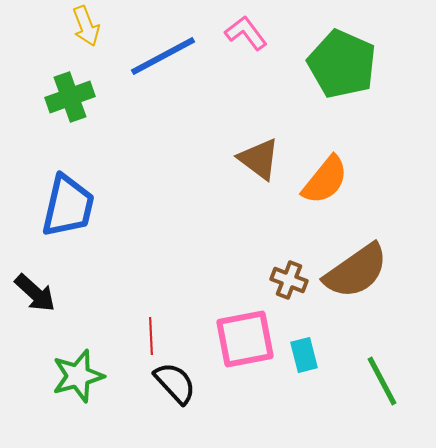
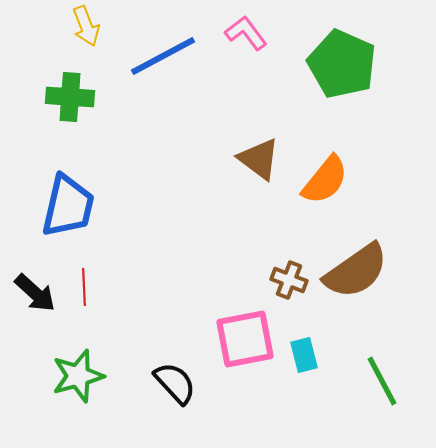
green cross: rotated 24 degrees clockwise
red line: moved 67 px left, 49 px up
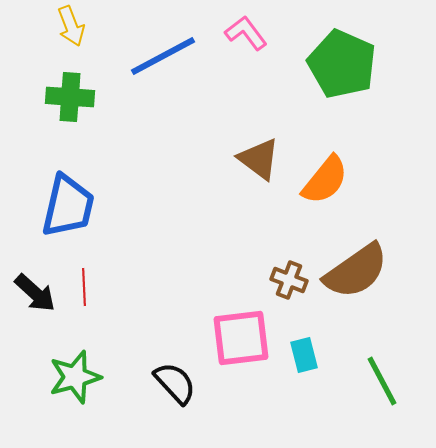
yellow arrow: moved 15 px left
pink square: moved 4 px left, 1 px up; rotated 4 degrees clockwise
green star: moved 3 px left, 1 px down
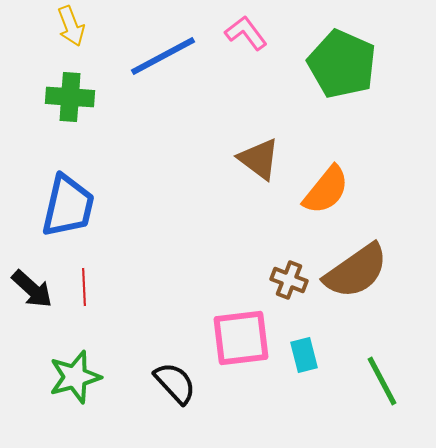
orange semicircle: moved 1 px right, 10 px down
black arrow: moved 3 px left, 4 px up
